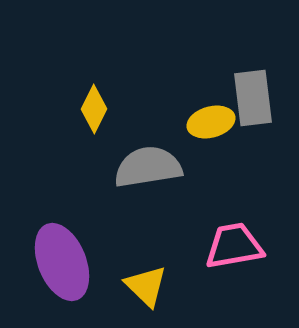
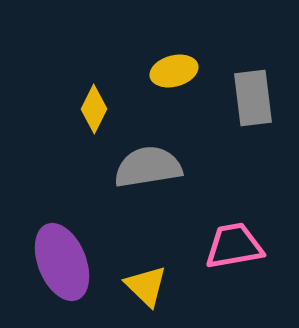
yellow ellipse: moved 37 px left, 51 px up
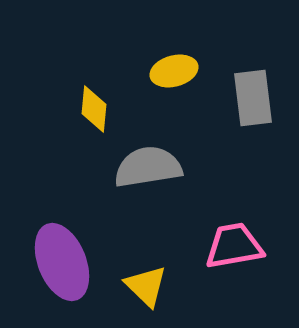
yellow diamond: rotated 21 degrees counterclockwise
